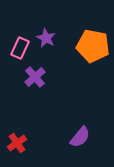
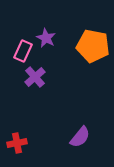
pink rectangle: moved 3 px right, 3 px down
red cross: rotated 24 degrees clockwise
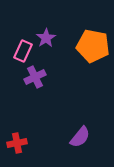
purple star: rotated 12 degrees clockwise
purple cross: rotated 15 degrees clockwise
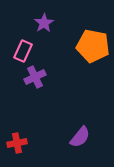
purple star: moved 2 px left, 15 px up
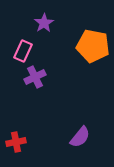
red cross: moved 1 px left, 1 px up
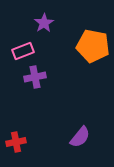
pink rectangle: rotated 45 degrees clockwise
purple cross: rotated 15 degrees clockwise
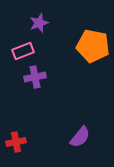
purple star: moved 5 px left; rotated 12 degrees clockwise
